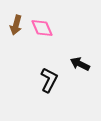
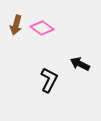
pink diamond: rotated 30 degrees counterclockwise
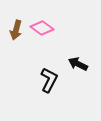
brown arrow: moved 5 px down
black arrow: moved 2 px left
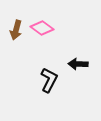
black arrow: rotated 24 degrees counterclockwise
